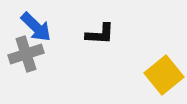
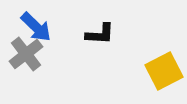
gray cross: rotated 20 degrees counterclockwise
yellow square: moved 4 px up; rotated 12 degrees clockwise
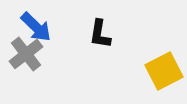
black L-shape: rotated 96 degrees clockwise
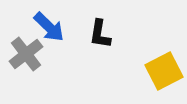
blue arrow: moved 13 px right
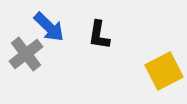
black L-shape: moved 1 px left, 1 px down
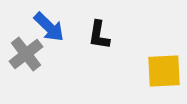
yellow square: rotated 24 degrees clockwise
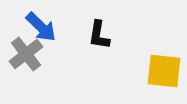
blue arrow: moved 8 px left
yellow square: rotated 9 degrees clockwise
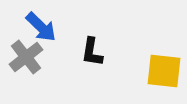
black L-shape: moved 7 px left, 17 px down
gray cross: moved 3 px down
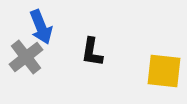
blue arrow: rotated 24 degrees clockwise
